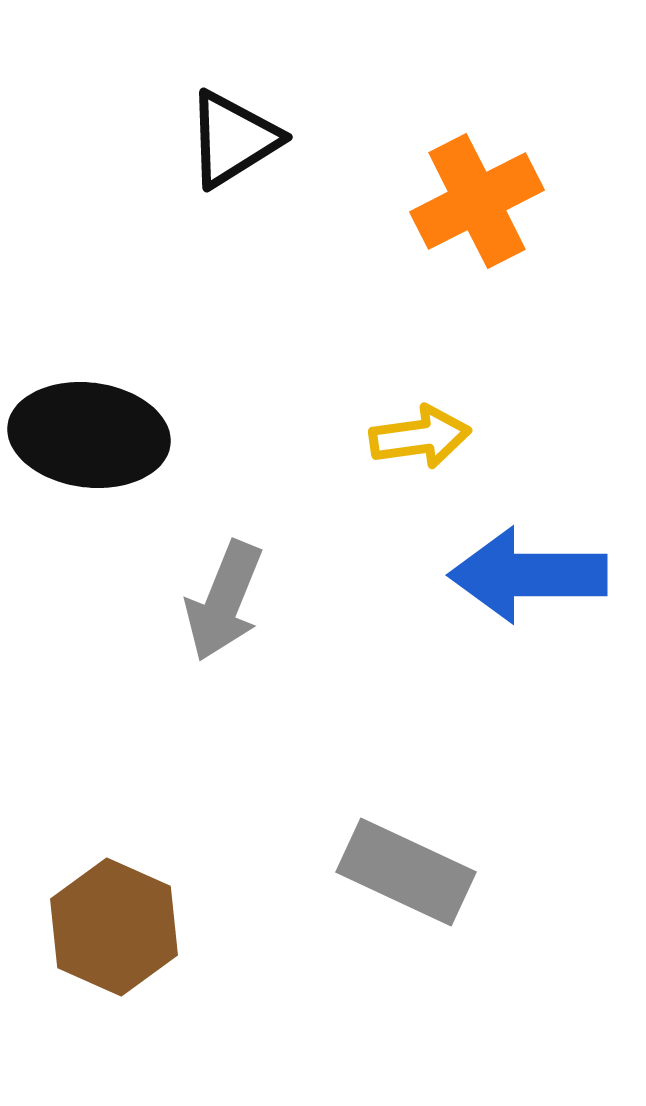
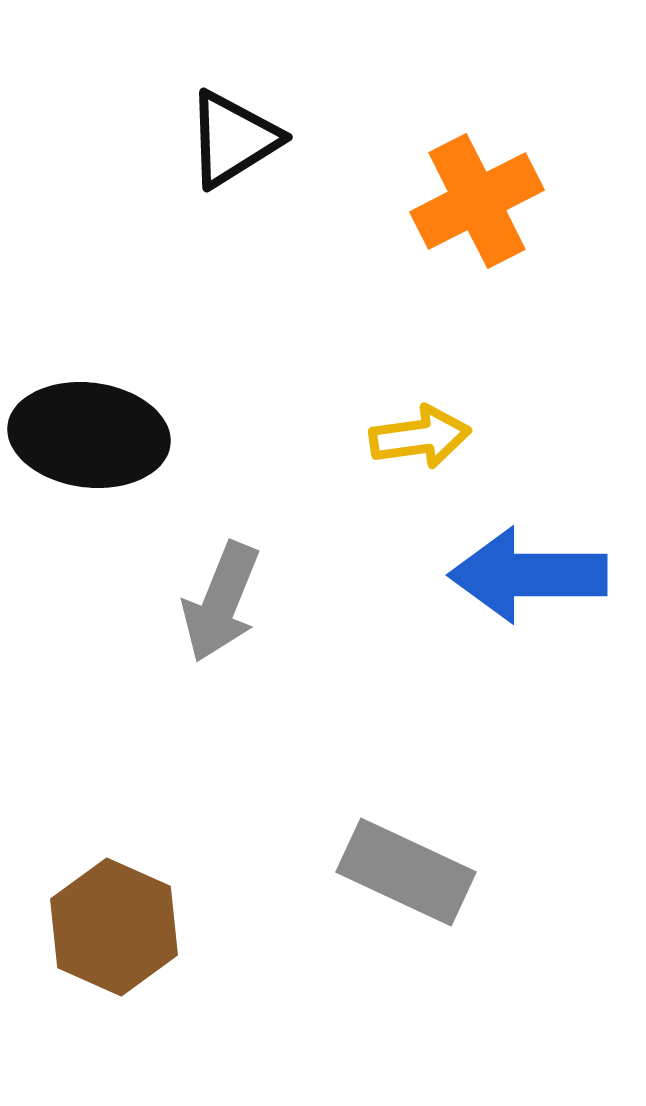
gray arrow: moved 3 px left, 1 px down
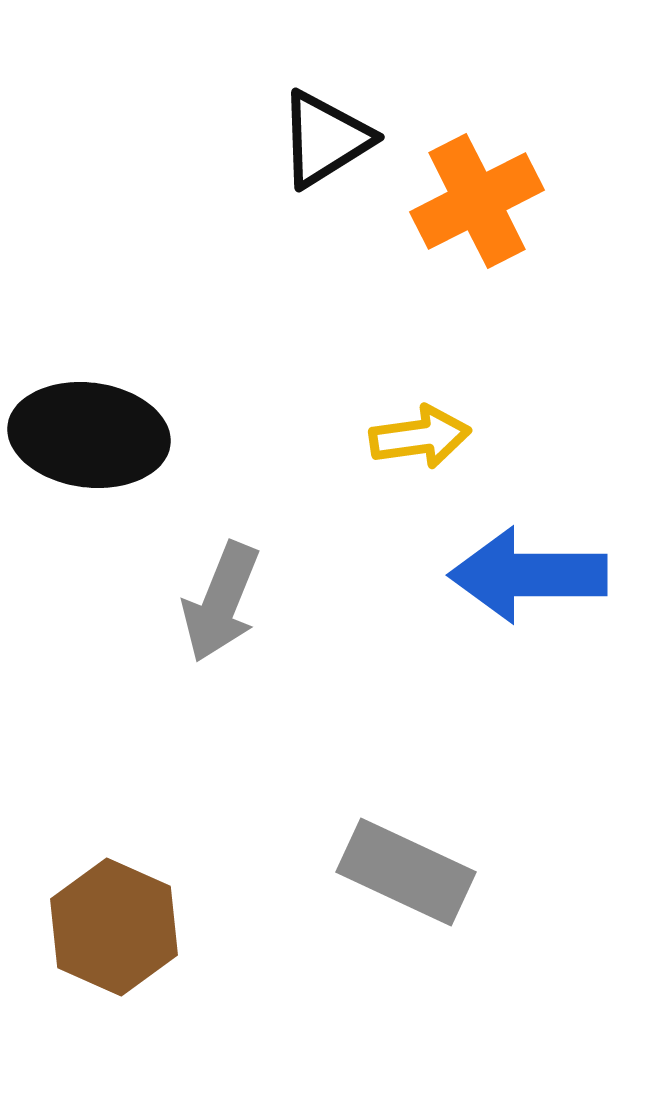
black triangle: moved 92 px right
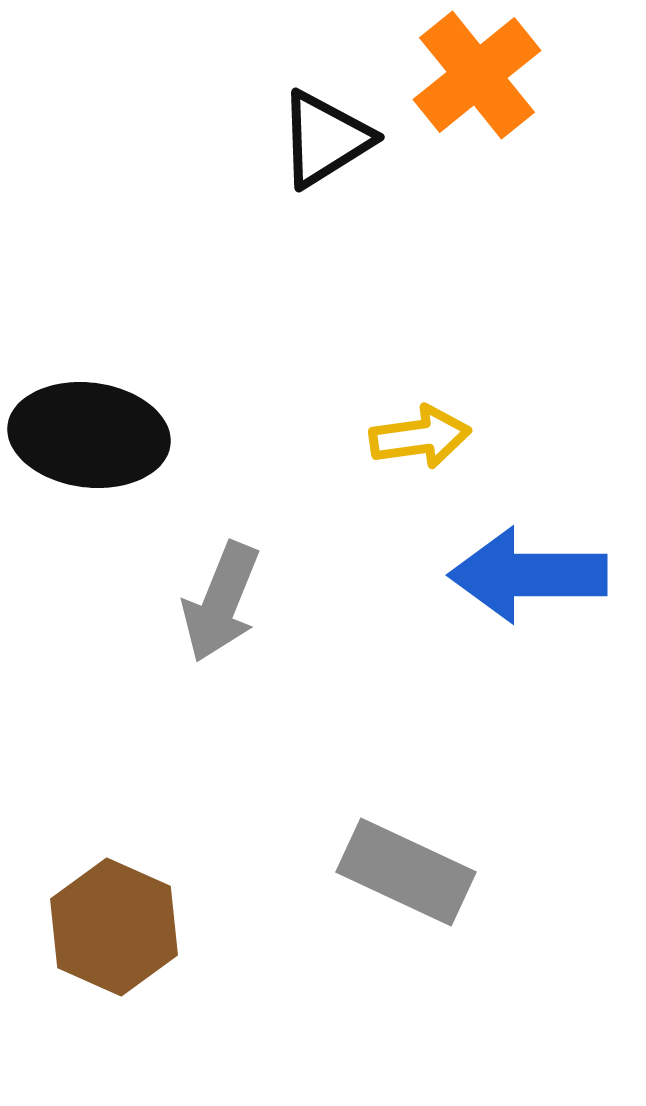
orange cross: moved 126 px up; rotated 12 degrees counterclockwise
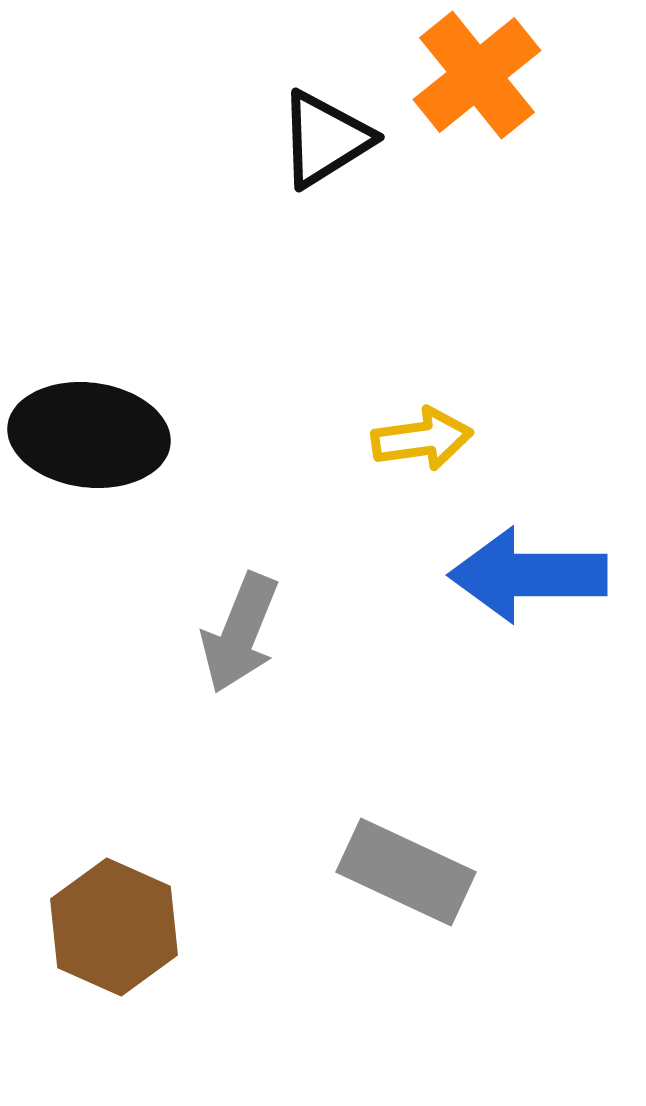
yellow arrow: moved 2 px right, 2 px down
gray arrow: moved 19 px right, 31 px down
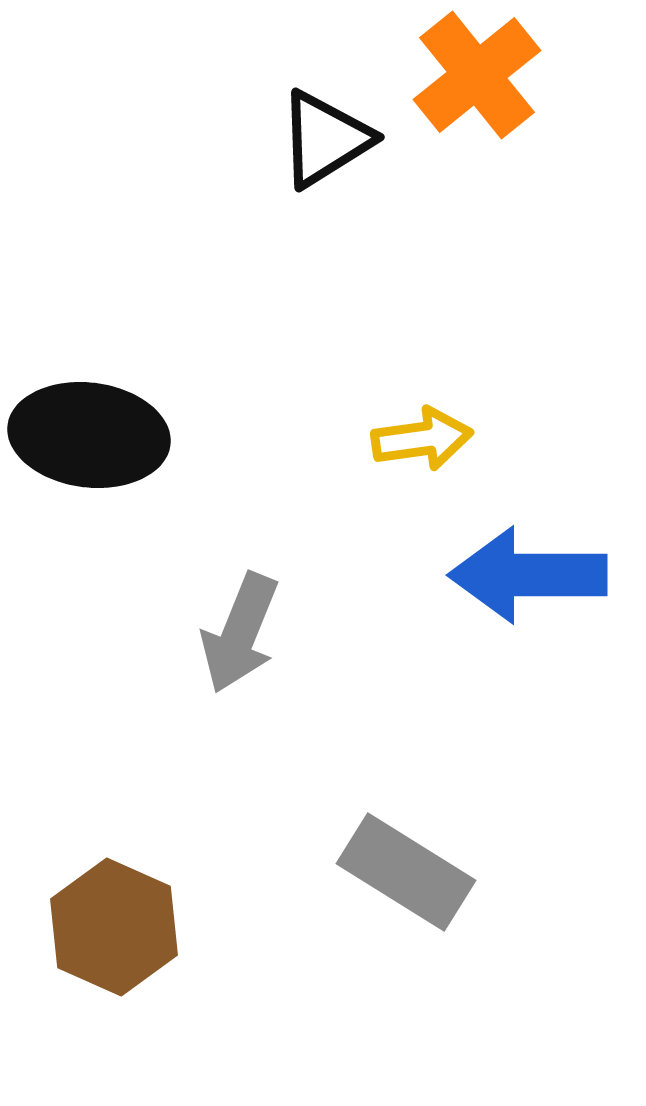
gray rectangle: rotated 7 degrees clockwise
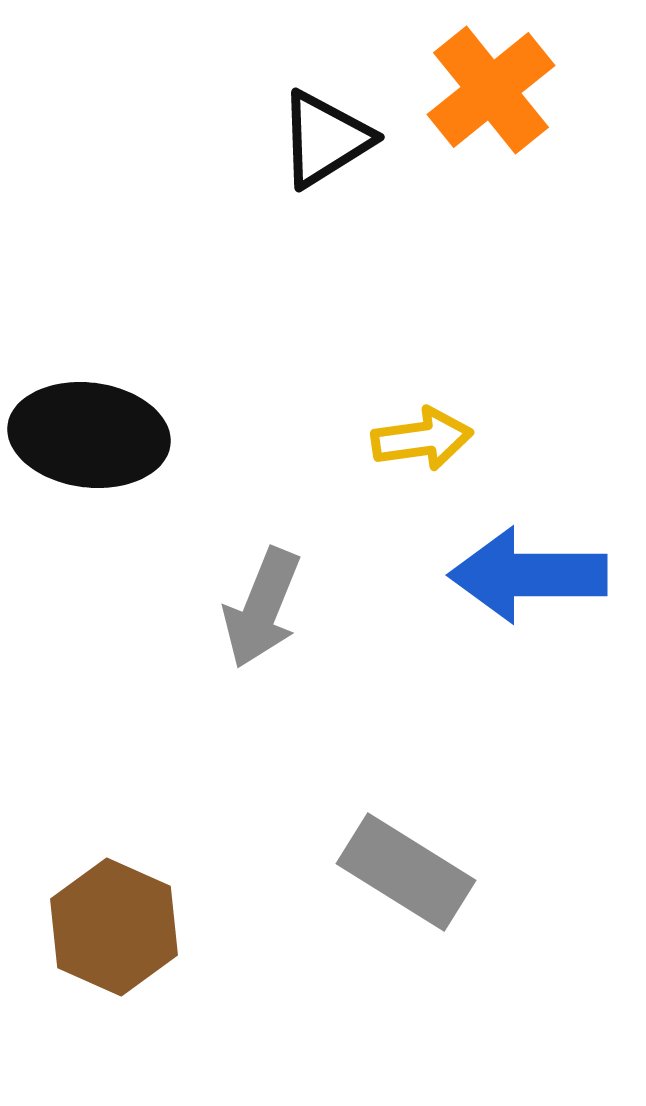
orange cross: moved 14 px right, 15 px down
gray arrow: moved 22 px right, 25 px up
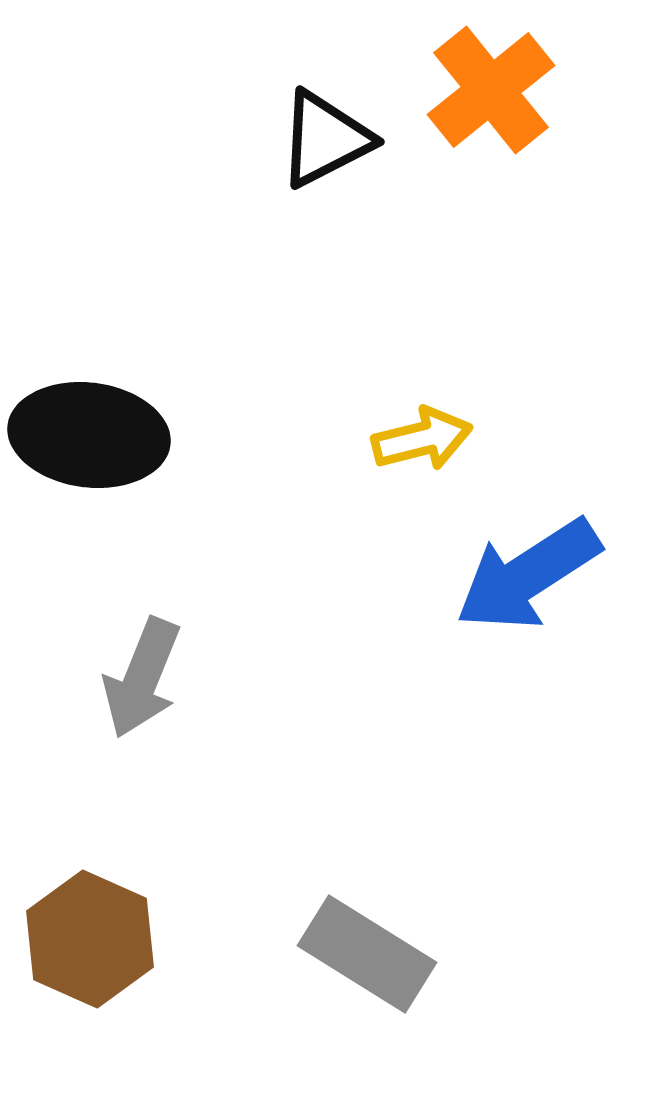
black triangle: rotated 5 degrees clockwise
yellow arrow: rotated 6 degrees counterclockwise
blue arrow: rotated 33 degrees counterclockwise
gray arrow: moved 120 px left, 70 px down
gray rectangle: moved 39 px left, 82 px down
brown hexagon: moved 24 px left, 12 px down
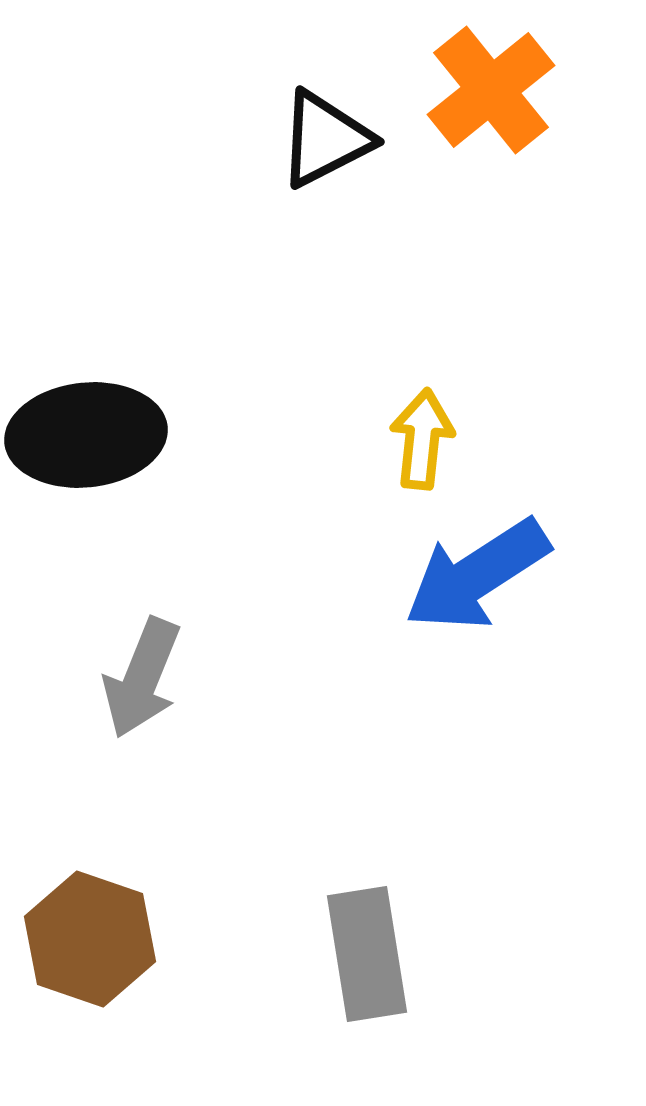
black ellipse: moved 3 px left; rotated 13 degrees counterclockwise
yellow arrow: rotated 70 degrees counterclockwise
blue arrow: moved 51 px left
brown hexagon: rotated 5 degrees counterclockwise
gray rectangle: rotated 49 degrees clockwise
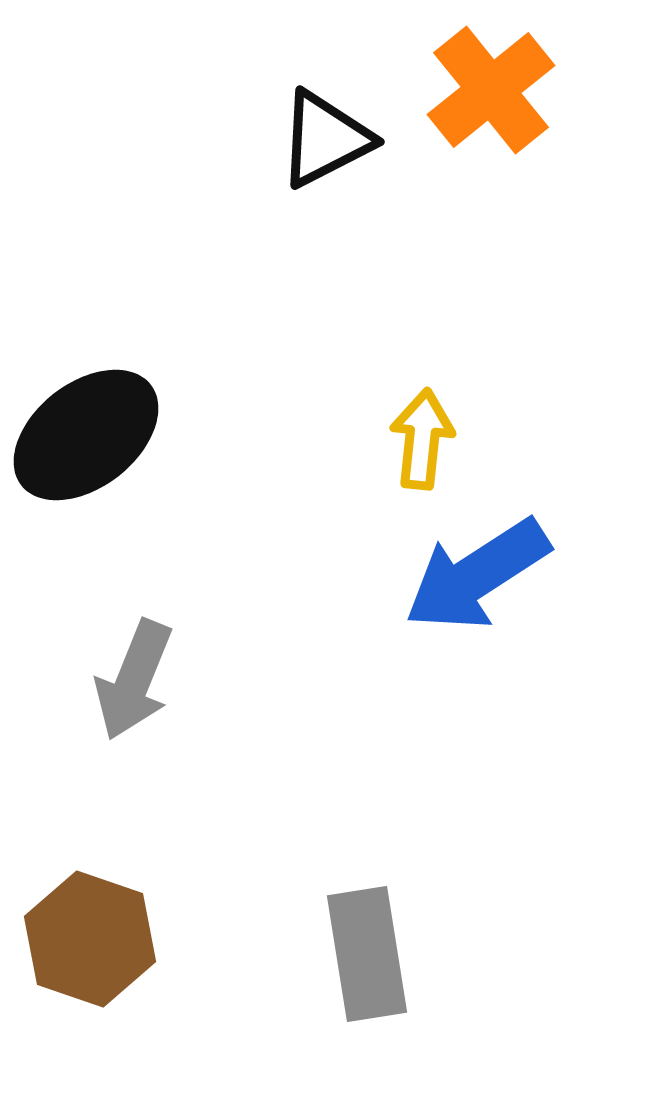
black ellipse: rotated 32 degrees counterclockwise
gray arrow: moved 8 px left, 2 px down
